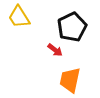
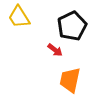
black pentagon: moved 1 px up
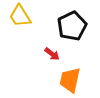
yellow trapezoid: moved 1 px right, 1 px up
red arrow: moved 3 px left, 4 px down
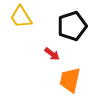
yellow trapezoid: moved 1 px right, 1 px down
black pentagon: rotated 8 degrees clockwise
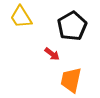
black pentagon: rotated 12 degrees counterclockwise
orange trapezoid: moved 1 px right
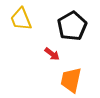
yellow trapezoid: moved 2 px down; rotated 10 degrees clockwise
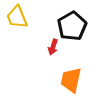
yellow trapezoid: moved 4 px left, 2 px up
red arrow: moved 1 px right, 7 px up; rotated 70 degrees clockwise
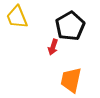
black pentagon: moved 2 px left
